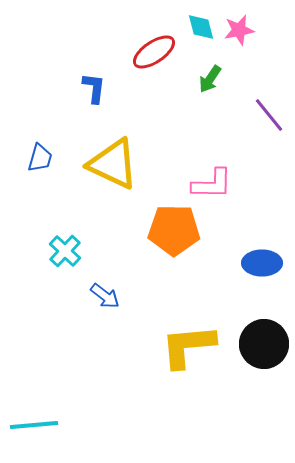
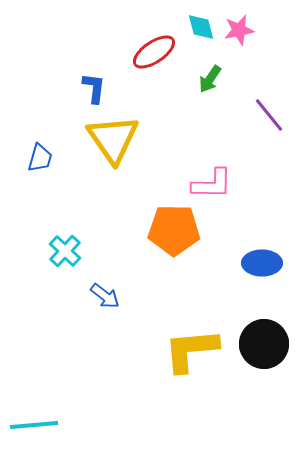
yellow triangle: moved 25 px up; rotated 30 degrees clockwise
yellow L-shape: moved 3 px right, 4 px down
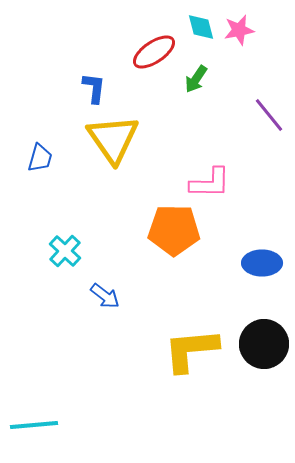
green arrow: moved 14 px left
pink L-shape: moved 2 px left, 1 px up
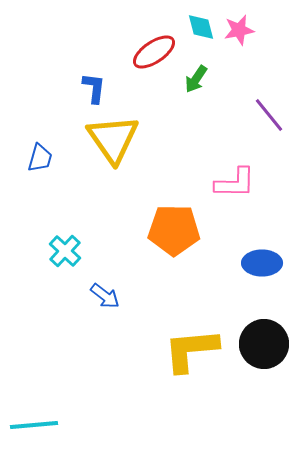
pink L-shape: moved 25 px right
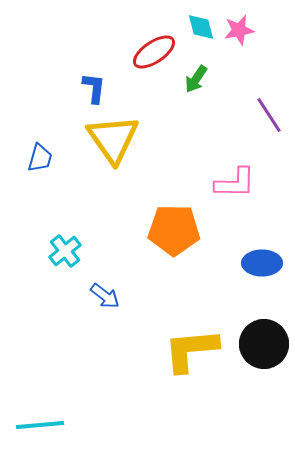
purple line: rotated 6 degrees clockwise
cyan cross: rotated 8 degrees clockwise
cyan line: moved 6 px right
